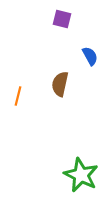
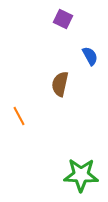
purple square: moved 1 px right; rotated 12 degrees clockwise
orange line: moved 1 px right, 20 px down; rotated 42 degrees counterclockwise
green star: rotated 24 degrees counterclockwise
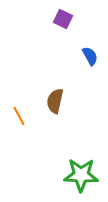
brown semicircle: moved 5 px left, 17 px down
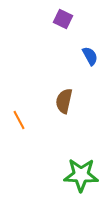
brown semicircle: moved 9 px right
orange line: moved 4 px down
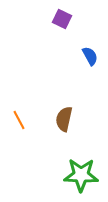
purple square: moved 1 px left
brown semicircle: moved 18 px down
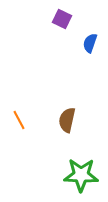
blue semicircle: moved 13 px up; rotated 132 degrees counterclockwise
brown semicircle: moved 3 px right, 1 px down
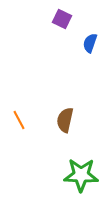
brown semicircle: moved 2 px left
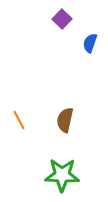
purple square: rotated 18 degrees clockwise
green star: moved 19 px left
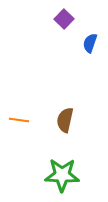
purple square: moved 2 px right
orange line: rotated 54 degrees counterclockwise
